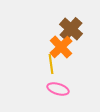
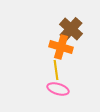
orange cross: rotated 30 degrees counterclockwise
yellow line: moved 5 px right, 6 px down
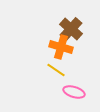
yellow line: rotated 48 degrees counterclockwise
pink ellipse: moved 16 px right, 3 px down
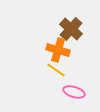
orange cross: moved 3 px left, 3 px down
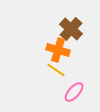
pink ellipse: rotated 65 degrees counterclockwise
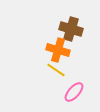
brown cross: rotated 25 degrees counterclockwise
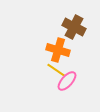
brown cross: moved 3 px right, 2 px up; rotated 10 degrees clockwise
pink ellipse: moved 7 px left, 11 px up
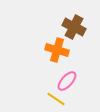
orange cross: moved 1 px left
yellow line: moved 29 px down
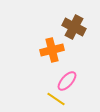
orange cross: moved 5 px left; rotated 30 degrees counterclockwise
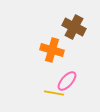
orange cross: rotated 30 degrees clockwise
yellow line: moved 2 px left, 6 px up; rotated 24 degrees counterclockwise
